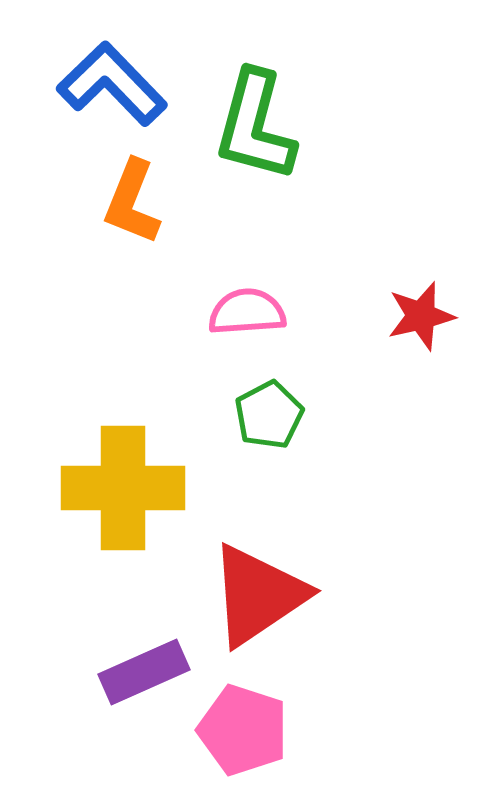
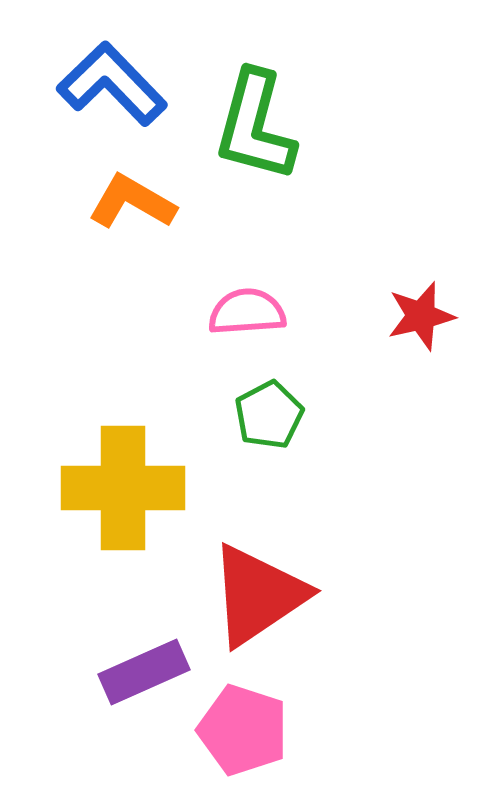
orange L-shape: rotated 98 degrees clockwise
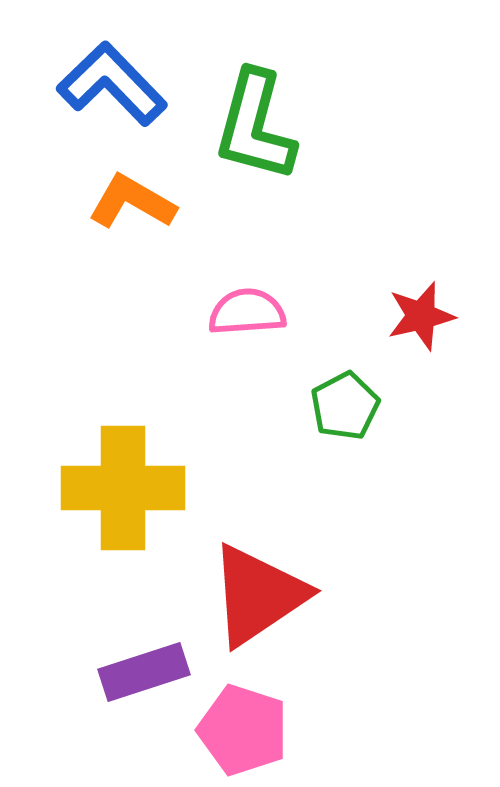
green pentagon: moved 76 px right, 9 px up
purple rectangle: rotated 6 degrees clockwise
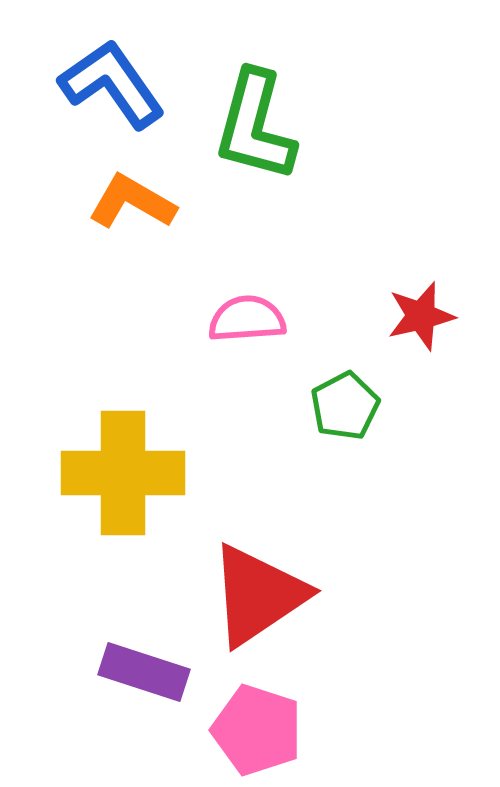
blue L-shape: rotated 9 degrees clockwise
pink semicircle: moved 7 px down
yellow cross: moved 15 px up
purple rectangle: rotated 36 degrees clockwise
pink pentagon: moved 14 px right
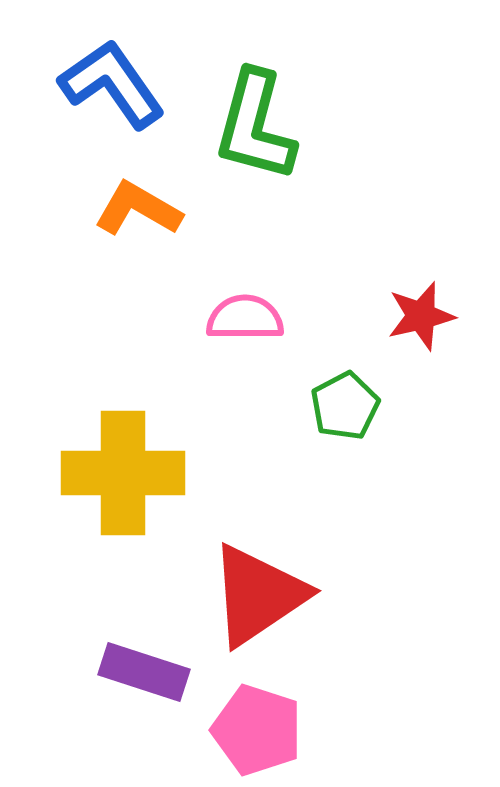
orange L-shape: moved 6 px right, 7 px down
pink semicircle: moved 2 px left, 1 px up; rotated 4 degrees clockwise
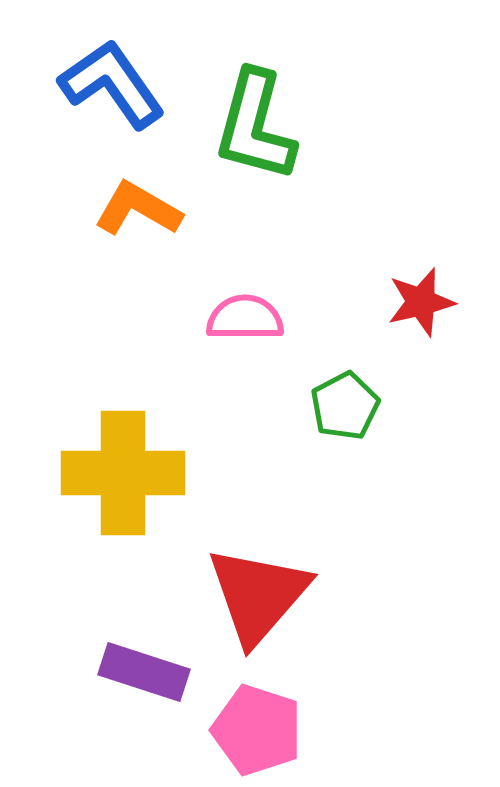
red star: moved 14 px up
red triangle: rotated 15 degrees counterclockwise
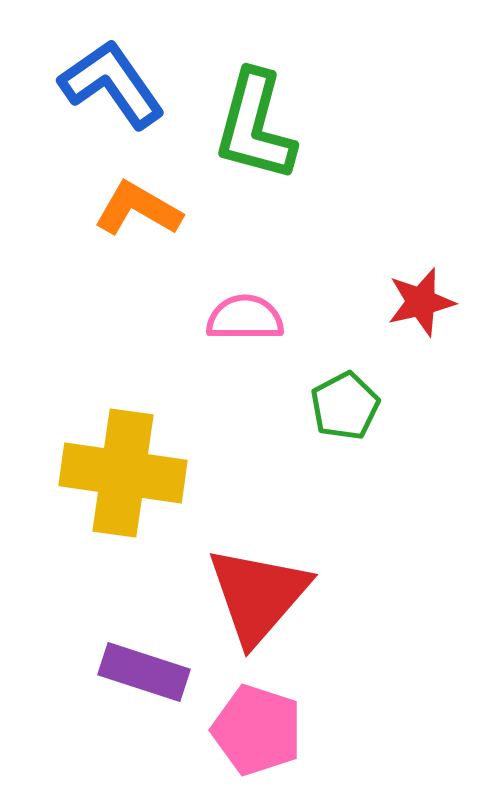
yellow cross: rotated 8 degrees clockwise
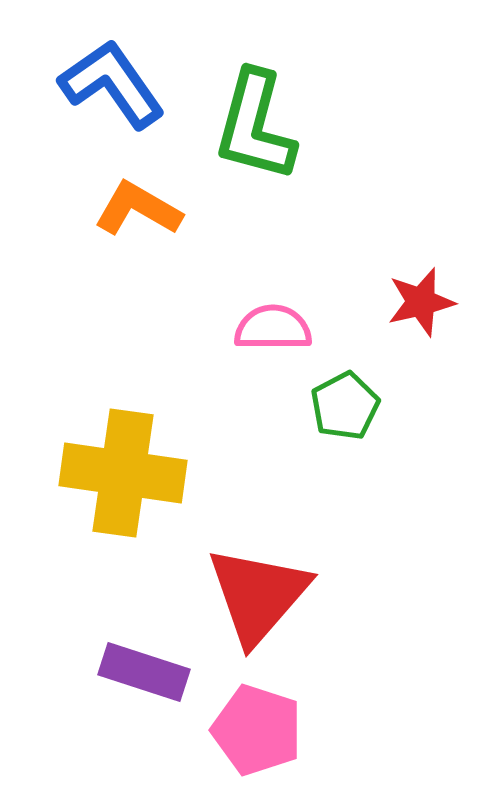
pink semicircle: moved 28 px right, 10 px down
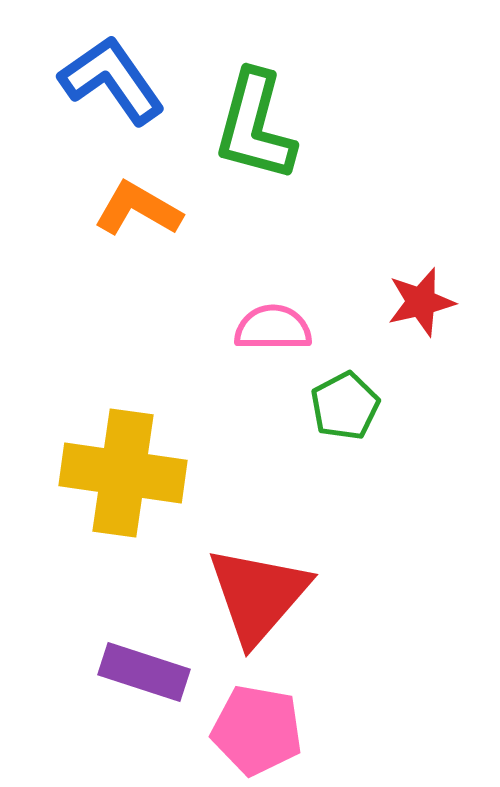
blue L-shape: moved 4 px up
pink pentagon: rotated 8 degrees counterclockwise
